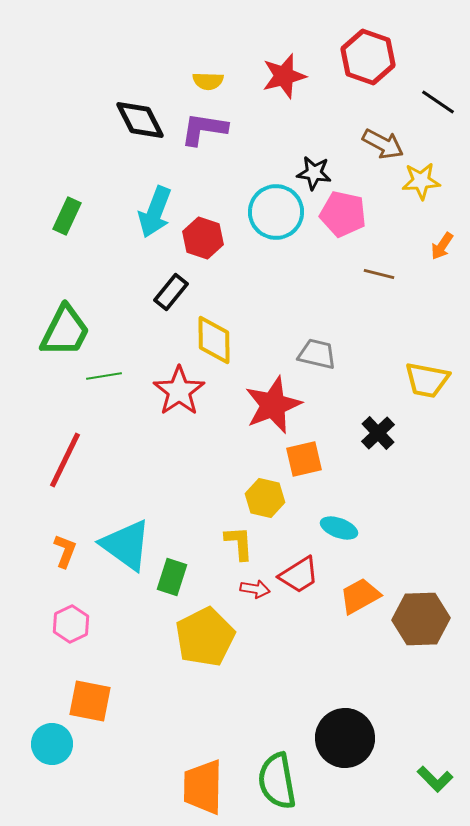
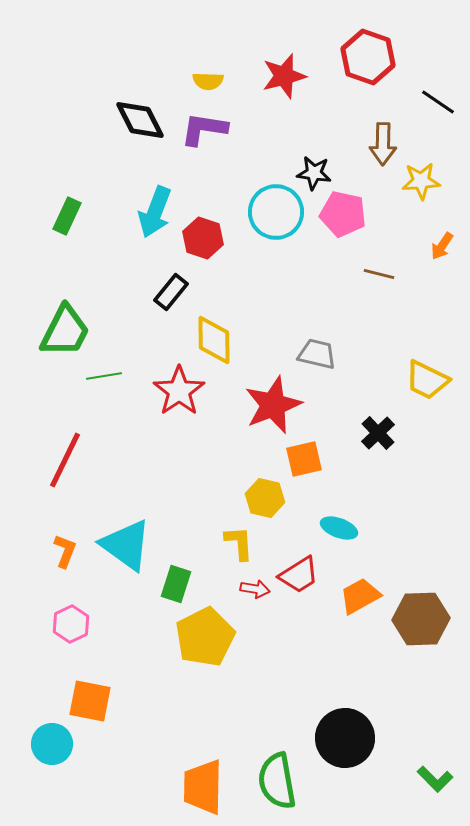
brown arrow at (383, 144): rotated 63 degrees clockwise
yellow trapezoid at (427, 380): rotated 15 degrees clockwise
green rectangle at (172, 577): moved 4 px right, 7 px down
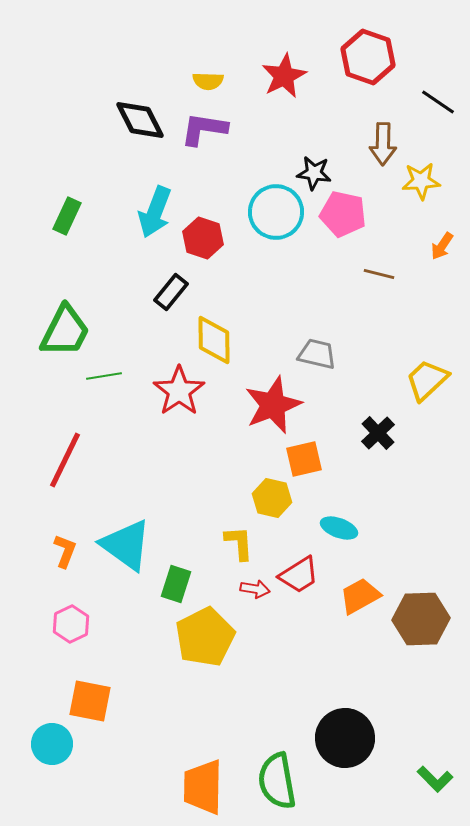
red star at (284, 76): rotated 12 degrees counterclockwise
yellow trapezoid at (427, 380): rotated 111 degrees clockwise
yellow hexagon at (265, 498): moved 7 px right
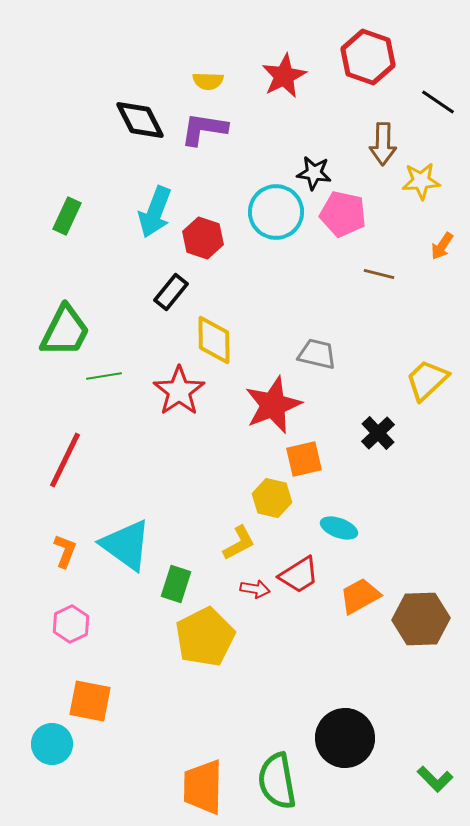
yellow L-shape at (239, 543): rotated 66 degrees clockwise
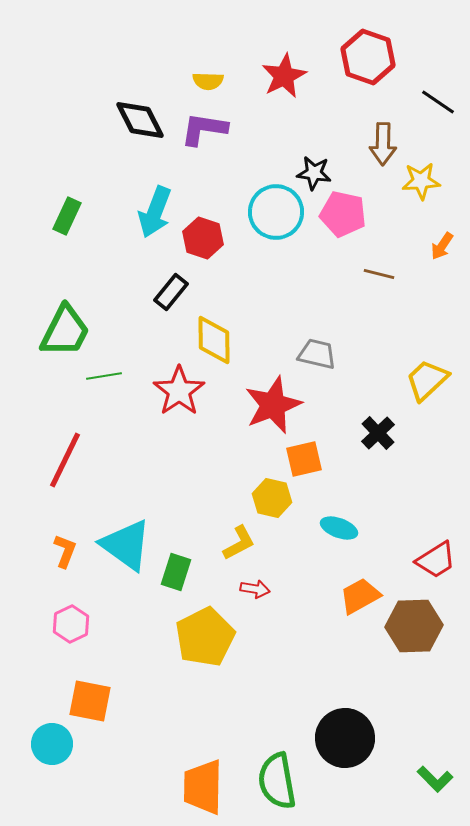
red trapezoid at (299, 575): moved 137 px right, 15 px up
green rectangle at (176, 584): moved 12 px up
brown hexagon at (421, 619): moved 7 px left, 7 px down
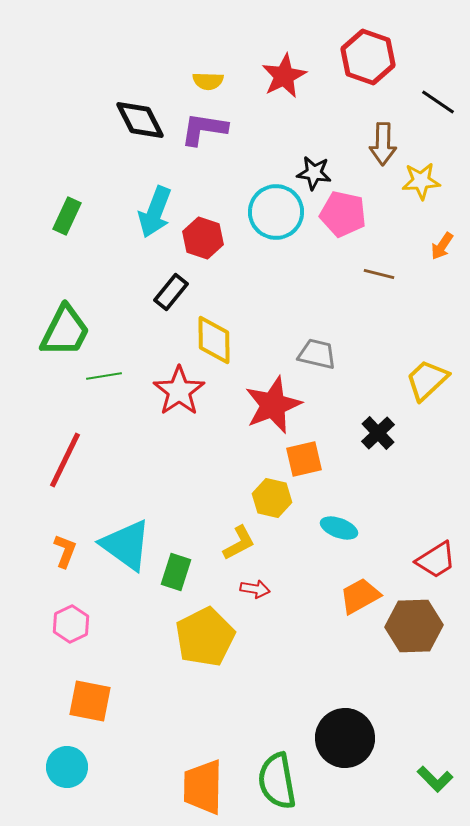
cyan circle at (52, 744): moved 15 px right, 23 px down
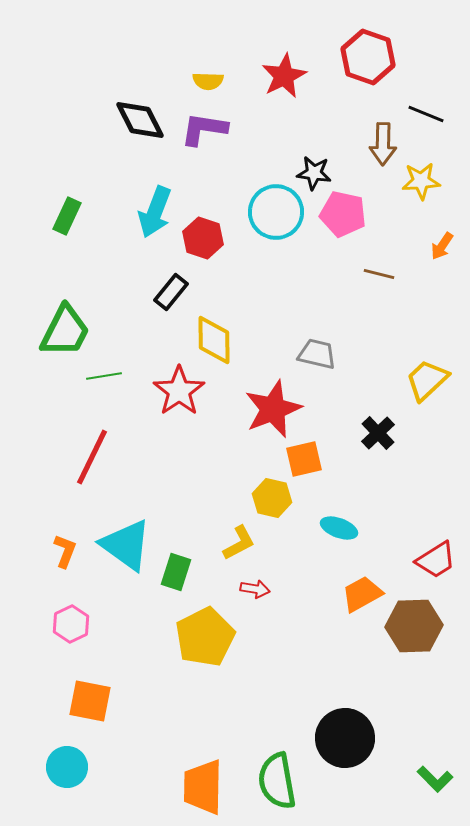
black line at (438, 102): moved 12 px left, 12 px down; rotated 12 degrees counterclockwise
red star at (273, 405): moved 4 px down
red line at (65, 460): moved 27 px right, 3 px up
orange trapezoid at (360, 596): moved 2 px right, 2 px up
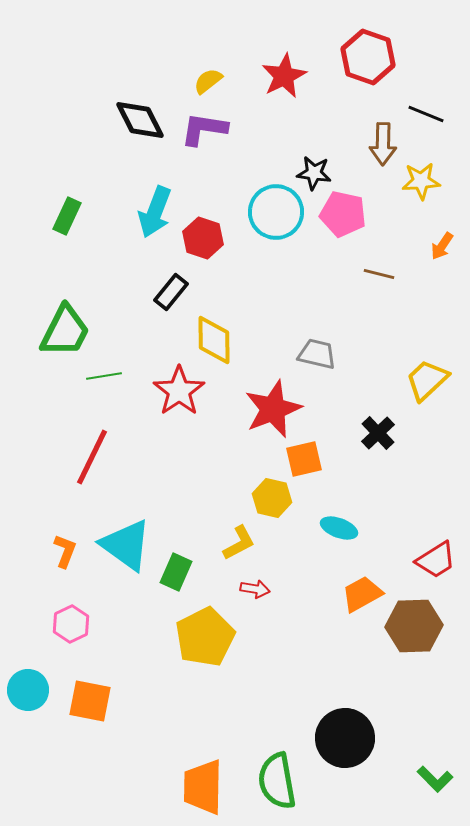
yellow semicircle at (208, 81): rotated 140 degrees clockwise
green rectangle at (176, 572): rotated 6 degrees clockwise
cyan circle at (67, 767): moved 39 px left, 77 px up
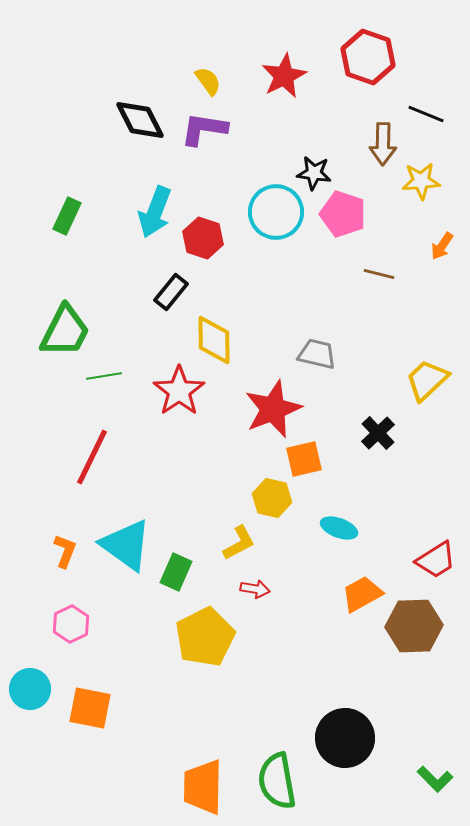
yellow semicircle at (208, 81): rotated 92 degrees clockwise
pink pentagon at (343, 214): rotated 6 degrees clockwise
cyan circle at (28, 690): moved 2 px right, 1 px up
orange square at (90, 701): moved 7 px down
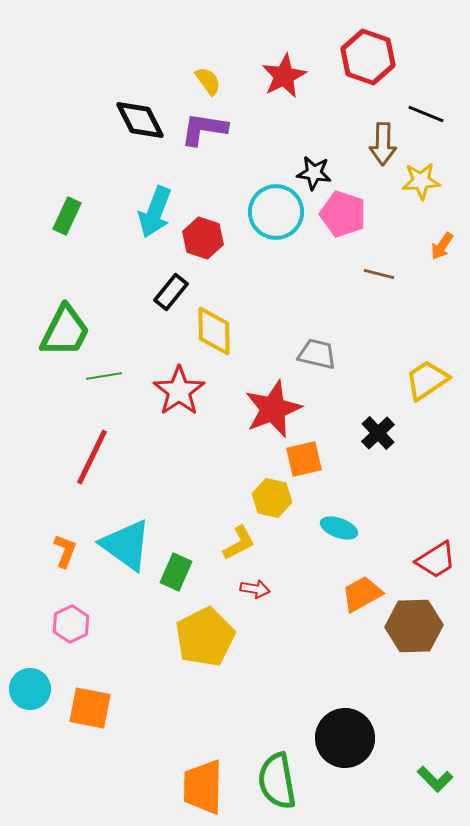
yellow diamond at (214, 340): moved 9 px up
yellow trapezoid at (427, 380): rotated 9 degrees clockwise
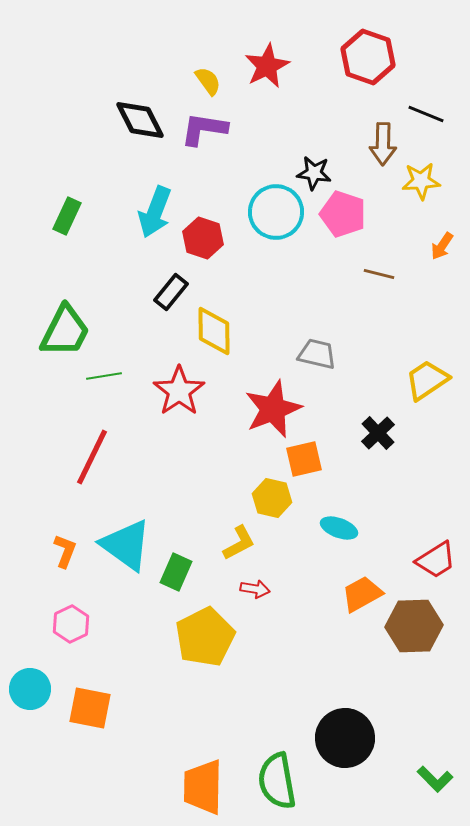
red star at (284, 76): moved 17 px left, 10 px up
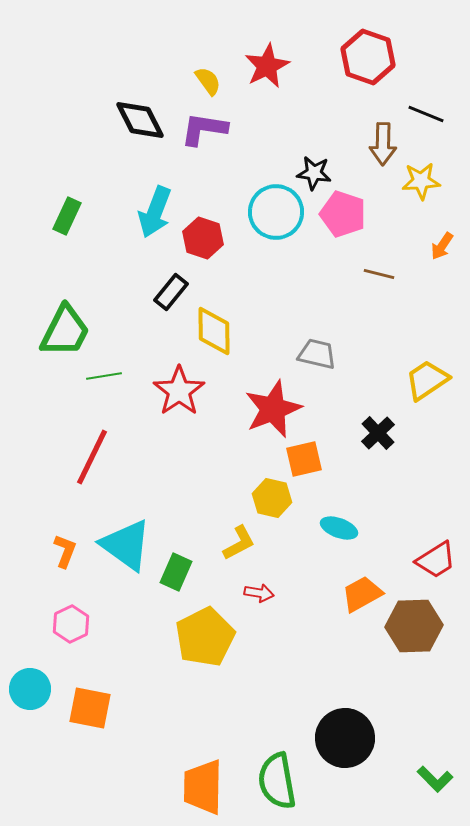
red arrow at (255, 589): moved 4 px right, 4 px down
